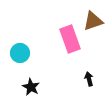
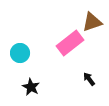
brown triangle: moved 1 px left, 1 px down
pink rectangle: moved 4 px down; rotated 72 degrees clockwise
black arrow: rotated 24 degrees counterclockwise
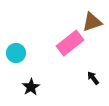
cyan circle: moved 4 px left
black arrow: moved 4 px right, 1 px up
black star: rotated 12 degrees clockwise
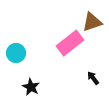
black star: rotated 12 degrees counterclockwise
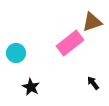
black arrow: moved 5 px down
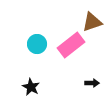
pink rectangle: moved 1 px right, 2 px down
cyan circle: moved 21 px right, 9 px up
black arrow: moved 1 px left; rotated 128 degrees clockwise
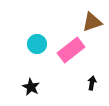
pink rectangle: moved 5 px down
black arrow: rotated 80 degrees counterclockwise
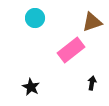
cyan circle: moved 2 px left, 26 px up
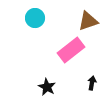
brown triangle: moved 4 px left, 1 px up
black star: moved 16 px right
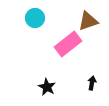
pink rectangle: moved 3 px left, 6 px up
